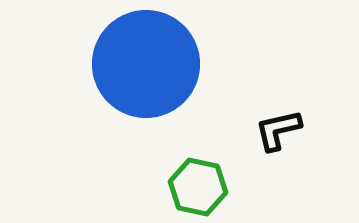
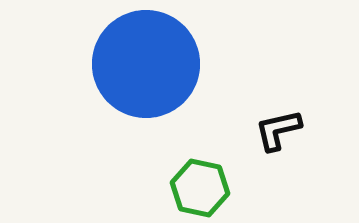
green hexagon: moved 2 px right, 1 px down
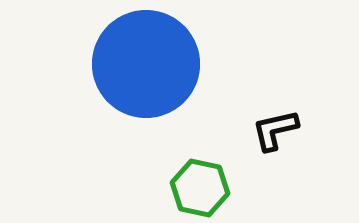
black L-shape: moved 3 px left
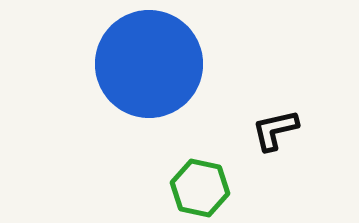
blue circle: moved 3 px right
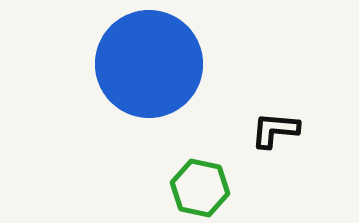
black L-shape: rotated 18 degrees clockwise
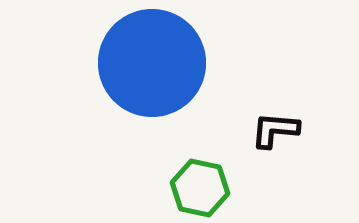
blue circle: moved 3 px right, 1 px up
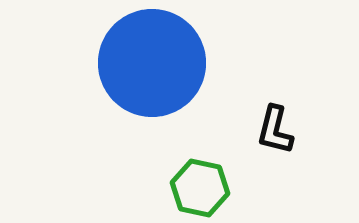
black L-shape: rotated 81 degrees counterclockwise
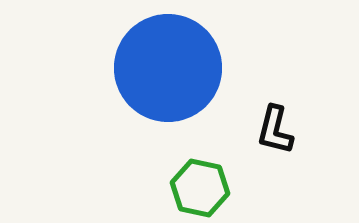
blue circle: moved 16 px right, 5 px down
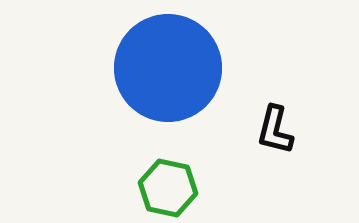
green hexagon: moved 32 px left
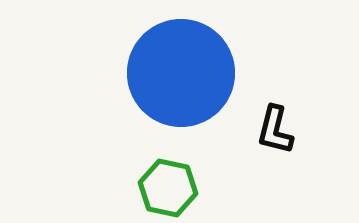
blue circle: moved 13 px right, 5 px down
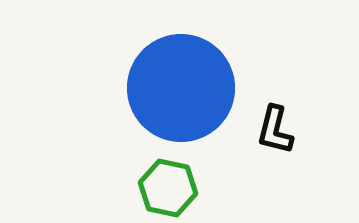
blue circle: moved 15 px down
